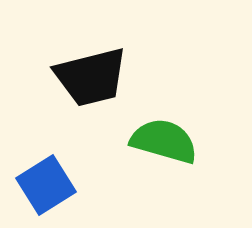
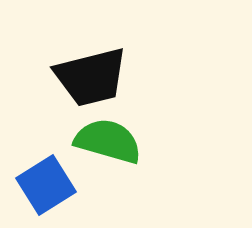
green semicircle: moved 56 px left
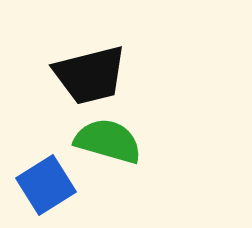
black trapezoid: moved 1 px left, 2 px up
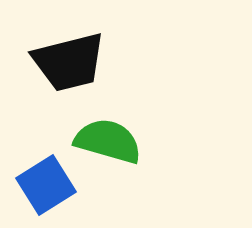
black trapezoid: moved 21 px left, 13 px up
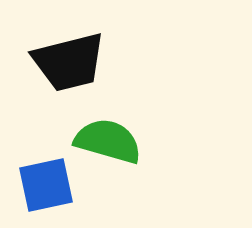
blue square: rotated 20 degrees clockwise
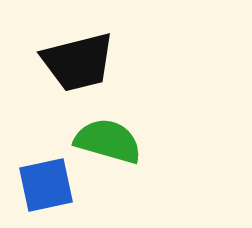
black trapezoid: moved 9 px right
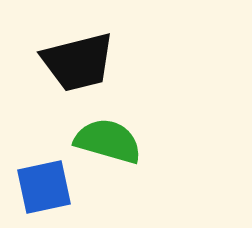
blue square: moved 2 px left, 2 px down
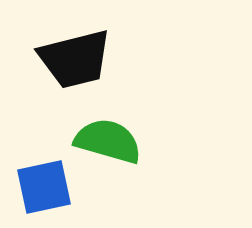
black trapezoid: moved 3 px left, 3 px up
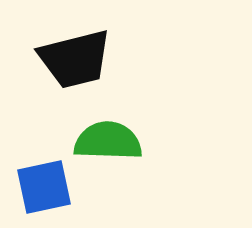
green semicircle: rotated 14 degrees counterclockwise
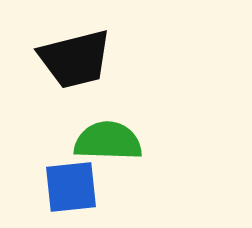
blue square: moved 27 px right; rotated 6 degrees clockwise
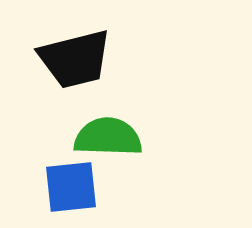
green semicircle: moved 4 px up
